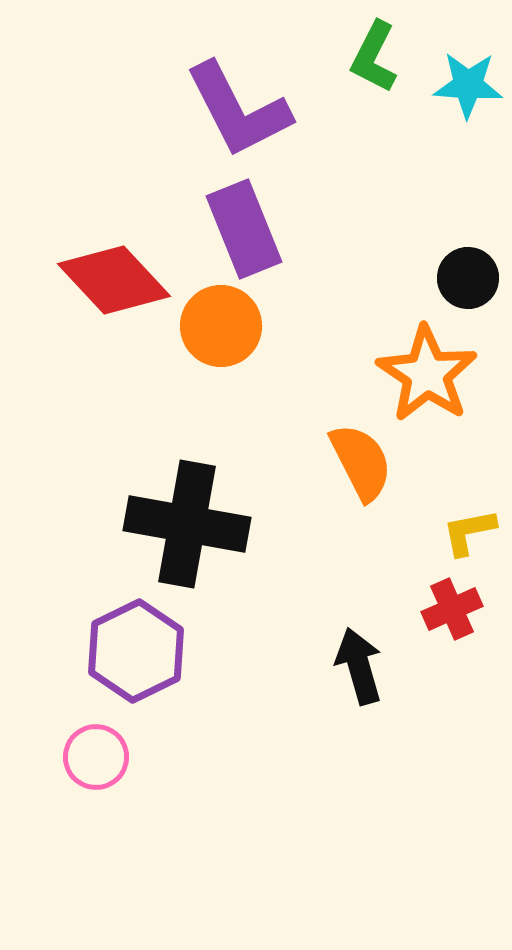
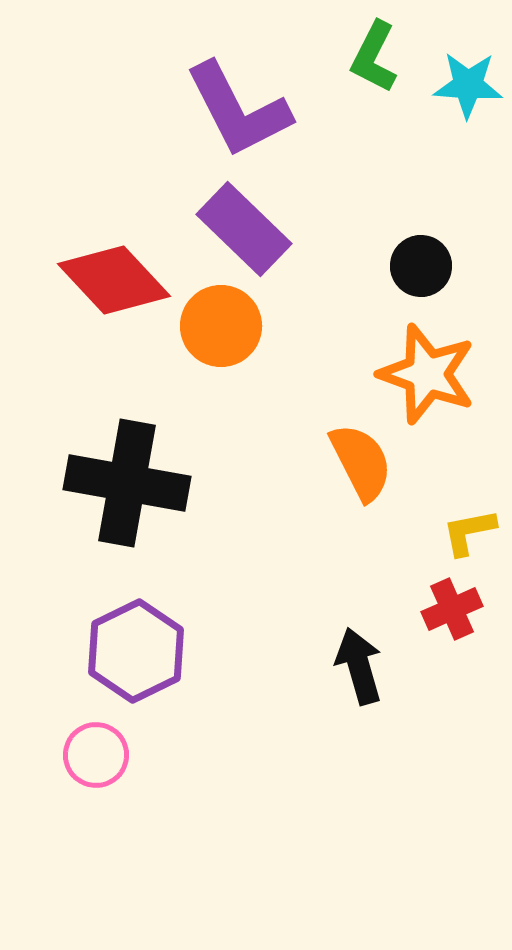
purple rectangle: rotated 24 degrees counterclockwise
black circle: moved 47 px left, 12 px up
orange star: rotated 14 degrees counterclockwise
black cross: moved 60 px left, 41 px up
pink circle: moved 2 px up
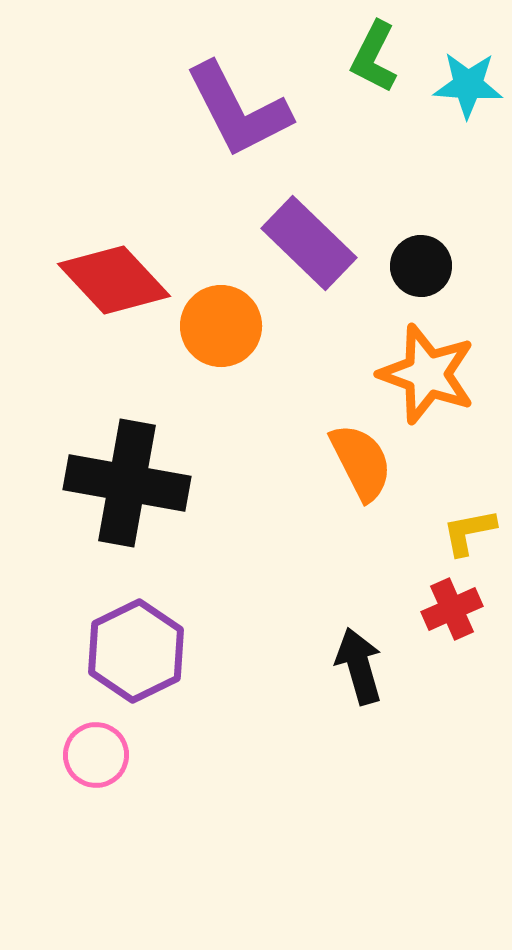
purple rectangle: moved 65 px right, 14 px down
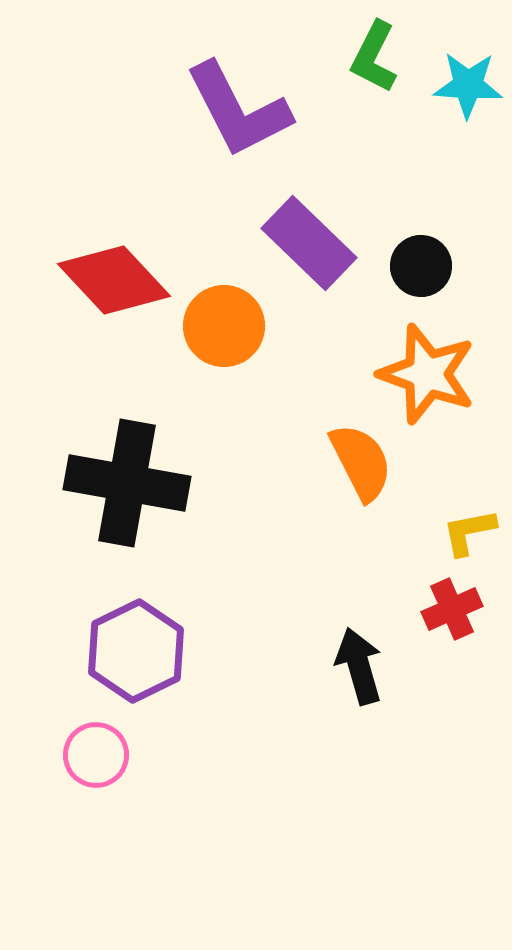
orange circle: moved 3 px right
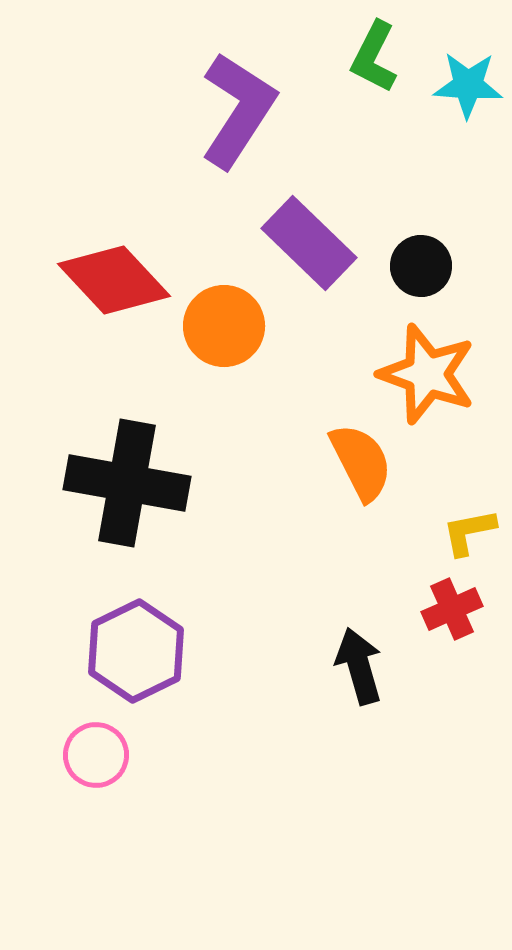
purple L-shape: rotated 120 degrees counterclockwise
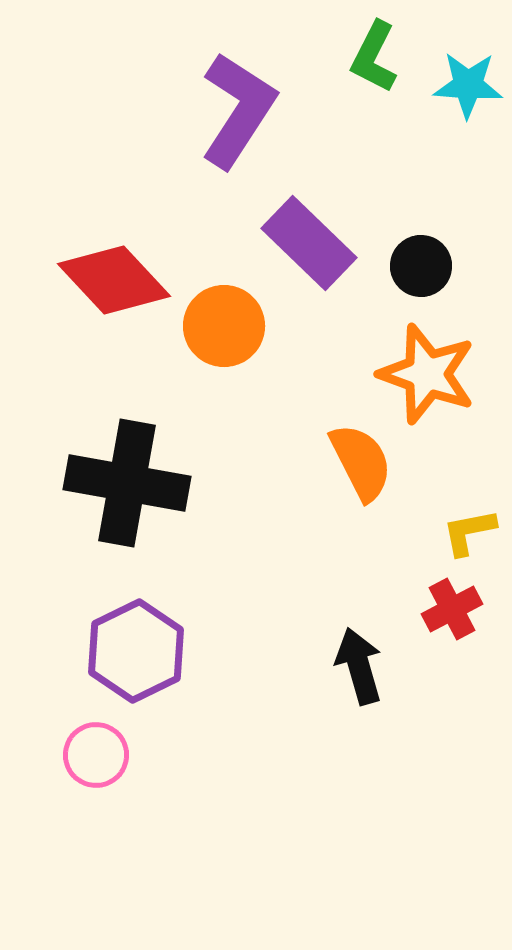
red cross: rotated 4 degrees counterclockwise
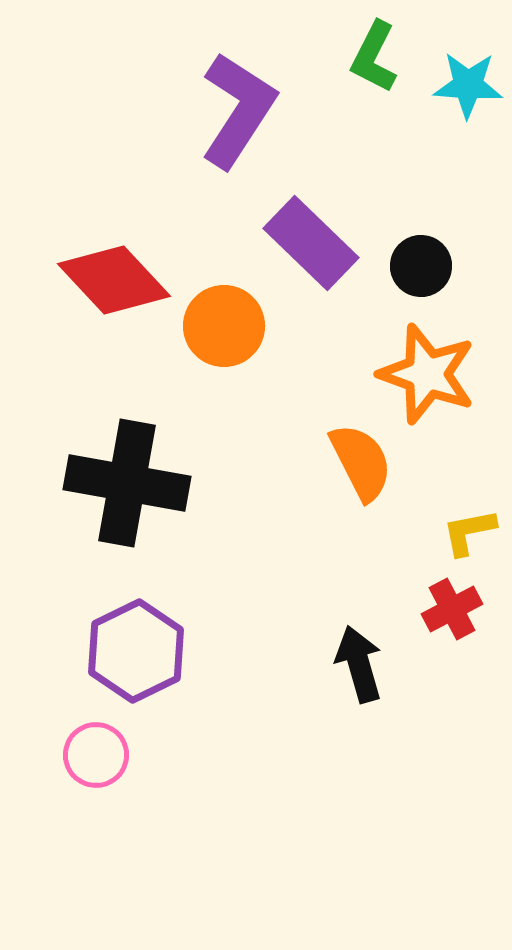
purple rectangle: moved 2 px right
black arrow: moved 2 px up
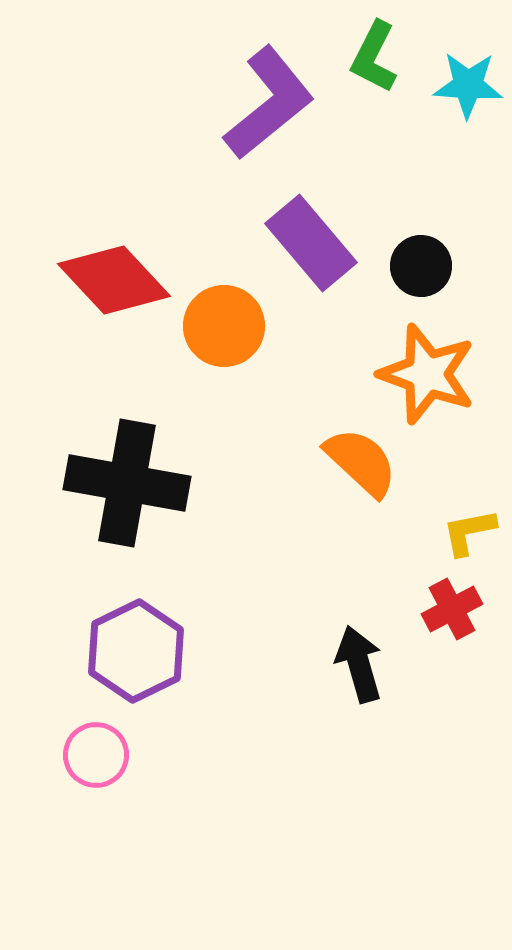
purple L-shape: moved 31 px right, 7 px up; rotated 18 degrees clockwise
purple rectangle: rotated 6 degrees clockwise
orange semicircle: rotated 20 degrees counterclockwise
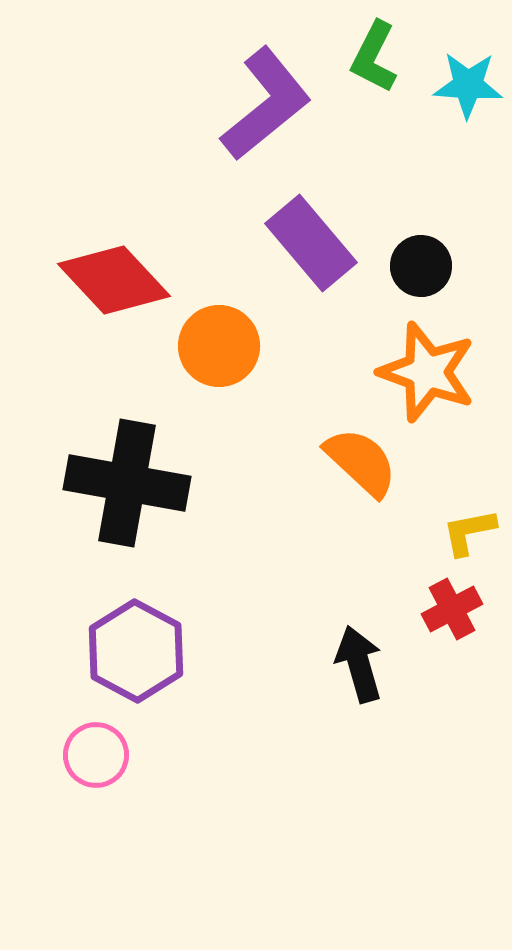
purple L-shape: moved 3 px left, 1 px down
orange circle: moved 5 px left, 20 px down
orange star: moved 2 px up
purple hexagon: rotated 6 degrees counterclockwise
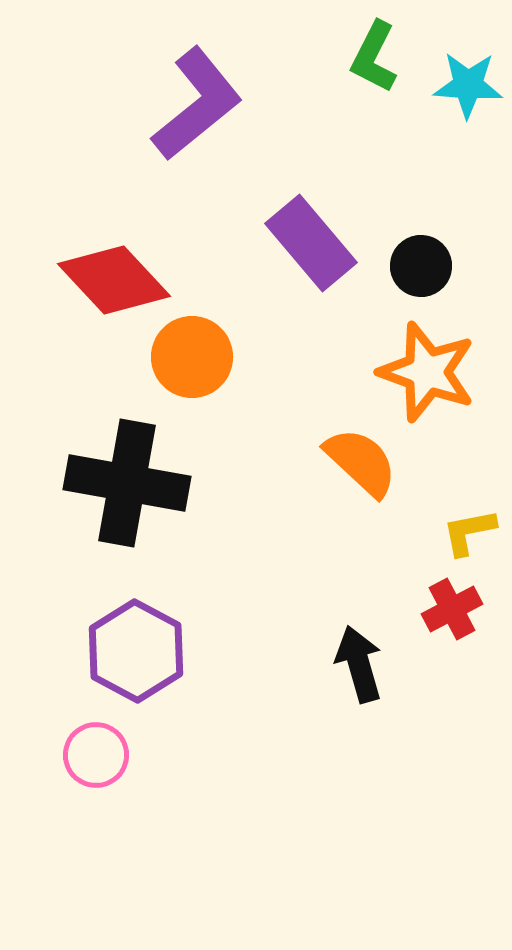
purple L-shape: moved 69 px left
orange circle: moved 27 px left, 11 px down
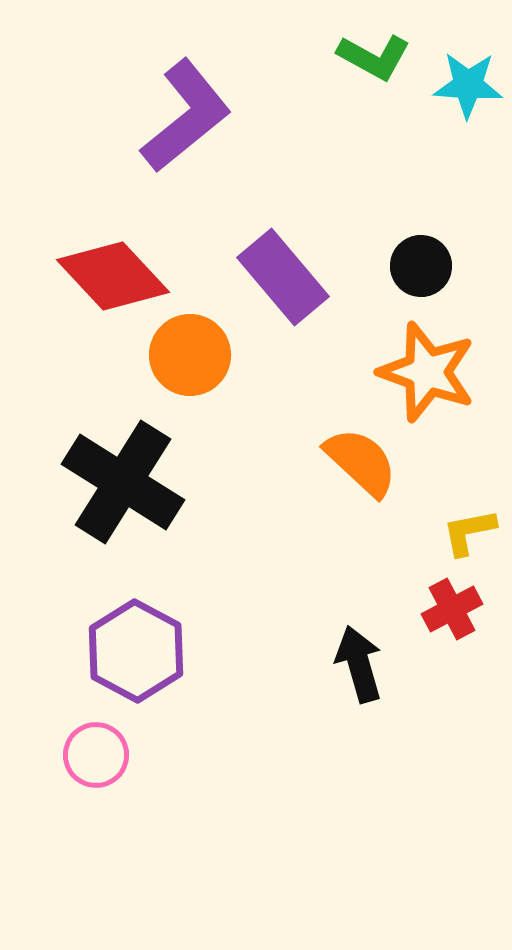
green L-shape: rotated 88 degrees counterclockwise
purple L-shape: moved 11 px left, 12 px down
purple rectangle: moved 28 px left, 34 px down
red diamond: moved 1 px left, 4 px up
orange circle: moved 2 px left, 2 px up
black cross: moved 4 px left, 1 px up; rotated 22 degrees clockwise
